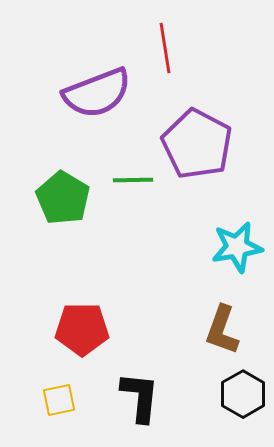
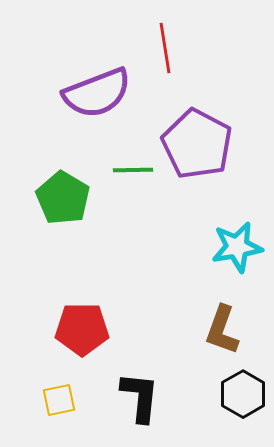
green line: moved 10 px up
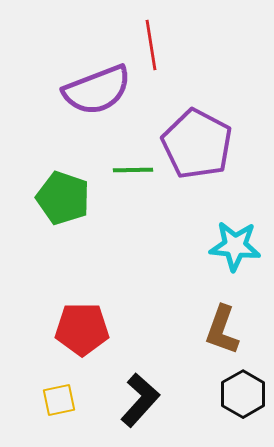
red line: moved 14 px left, 3 px up
purple semicircle: moved 3 px up
green pentagon: rotated 12 degrees counterclockwise
cyan star: moved 2 px left, 1 px up; rotated 15 degrees clockwise
black L-shape: moved 3 px down; rotated 36 degrees clockwise
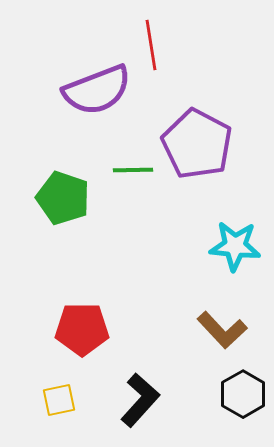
brown L-shape: rotated 63 degrees counterclockwise
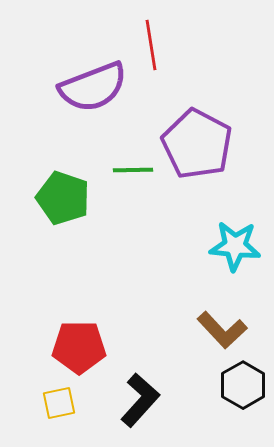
purple semicircle: moved 4 px left, 3 px up
red pentagon: moved 3 px left, 18 px down
black hexagon: moved 9 px up
yellow square: moved 3 px down
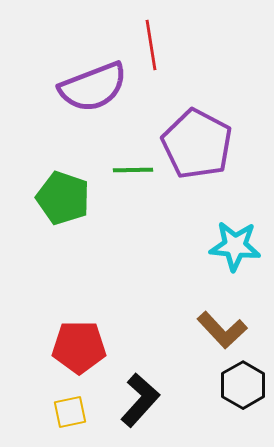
yellow square: moved 11 px right, 9 px down
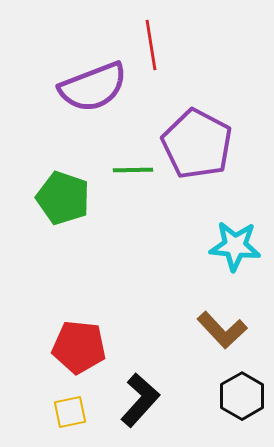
red pentagon: rotated 6 degrees clockwise
black hexagon: moved 1 px left, 11 px down
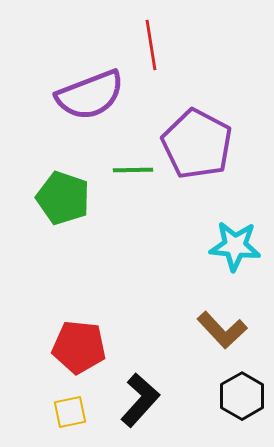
purple semicircle: moved 3 px left, 8 px down
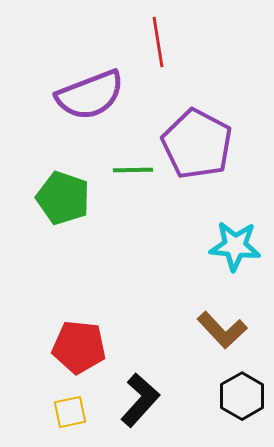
red line: moved 7 px right, 3 px up
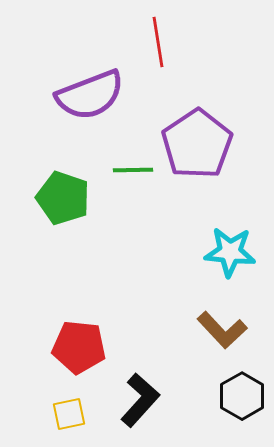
purple pentagon: rotated 10 degrees clockwise
cyan star: moved 5 px left, 6 px down
yellow square: moved 1 px left, 2 px down
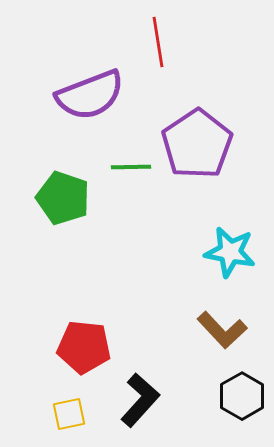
green line: moved 2 px left, 3 px up
cyan star: rotated 6 degrees clockwise
red pentagon: moved 5 px right
